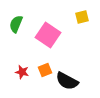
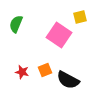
yellow square: moved 2 px left
pink square: moved 11 px right
black semicircle: moved 1 px right, 1 px up
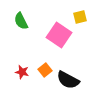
green semicircle: moved 5 px right, 3 px up; rotated 48 degrees counterclockwise
orange square: rotated 16 degrees counterclockwise
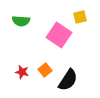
green semicircle: rotated 60 degrees counterclockwise
black semicircle: rotated 85 degrees counterclockwise
